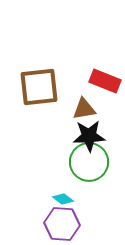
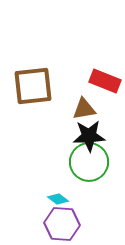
brown square: moved 6 px left, 1 px up
cyan diamond: moved 5 px left
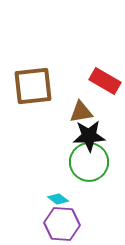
red rectangle: rotated 8 degrees clockwise
brown triangle: moved 3 px left, 3 px down
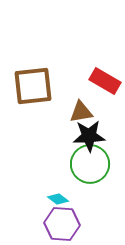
green circle: moved 1 px right, 2 px down
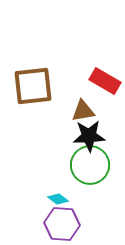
brown triangle: moved 2 px right, 1 px up
green circle: moved 1 px down
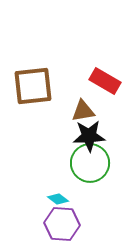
green circle: moved 2 px up
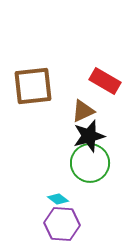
brown triangle: rotated 15 degrees counterclockwise
black star: rotated 12 degrees counterclockwise
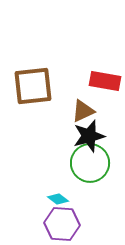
red rectangle: rotated 20 degrees counterclockwise
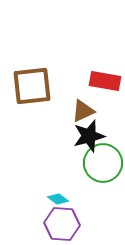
brown square: moved 1 px left
green circle: moved 13 px right
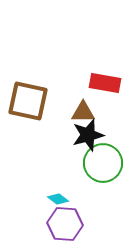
red rectangle: moved 2 px down
brown square: moved 4 px left, 15 px down; rotated 18 degrees clockwise
brown triangle: moved 1 px down; rotated 25 degrees clockwise
black star: moved 1 px left, 1 px up
purple hexagon: moved 3 px right
